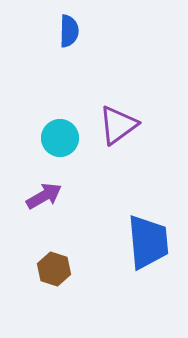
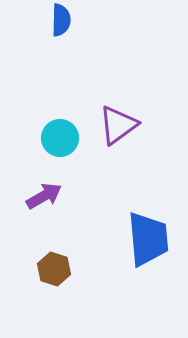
blue semicircle: moved 8 px left, 11 px up
blue trapezoid: moved 3 px up
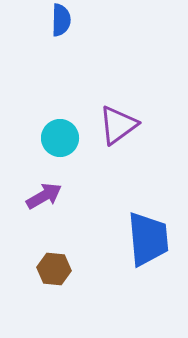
brown hexagon: rotated 12 degrees counterclockwise
